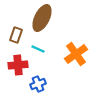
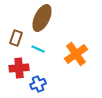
brown rectangle: moved 3 px down
red cross: moved 1 px right, 3 px down
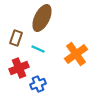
red cross: rotated 18 degrees counterclockwise
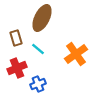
brown rectangle: rotated 35 degrees counterclockwise
cyan line: rotated 16 degrees clockwise
red cross: moved 2 px left
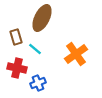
brown rectangle: moved 1 px up
cyan line: moved 3 px left
red cross: rotated 36 degrees clockwise
blue cross: moved 1 px up
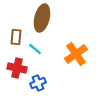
brown ellipse: rotated 12 degrees counterclockwise
brown rectangle: rotated 21 degrees clockwise
